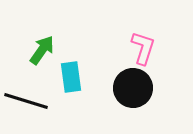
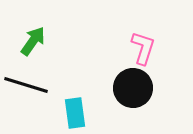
green arrow: moved 9 px left, 9 px up
cyan rectangle: moved 4 px right, 36 px down
black line: moved 16 px up
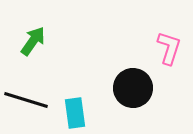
pink L-shape: moved 26 px right
black line: moved 15 px down
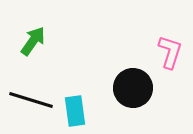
pink L-shape: moved 1 px right, 4 px down
black line: moved 5 px right
cyan rectangle: moved 2 px up
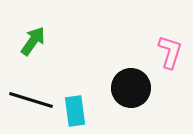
black circle: moved 2 px left
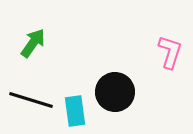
green arrow: moved 2 px down
black circle: moved 16 px left, 4 px down
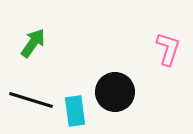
pink L-shape: moved 2 px left, 3 px up
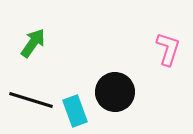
cyan rectangle: rotated 12 degrees counterclockwise
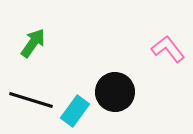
pink L-shape: rotated 56 degrees counterclockwise
cyan rectangle: rotated 56 degrees clockwise
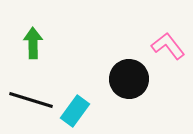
green arrow: rotated 36 degrees counterclockwise
pink L-shape: moved 3 px up
black circle: moved 14 px right, 13 px up
